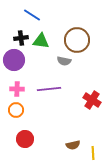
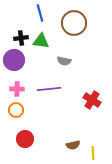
blue line: moved 8 px right, 2 px up; rotated 42 degrees clockwise
brown circle: moved 3 px left, 17 px up
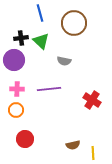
green triangle: rotated 36 degrees clockwise
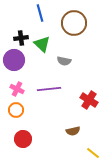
green triangle: moved 1 px right, 3 px down
pink cross: rotated 24 degrees clockwise
red cross: moved 3 px left
red circle: moved 2 px left
brown semicircle: moved 14 px up
yellow line: rotated 48 degrees counterclockwise
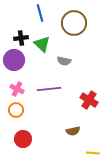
yellow line: rotated 32 degrees counterclockwise
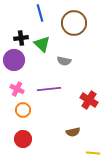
orange circle: moved 7 px right
brown semicircle: moved 1 px down
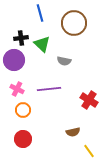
yellow line: moved 4 px left, 2 px up; rotated 48 degrees clockwise
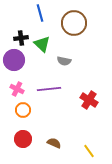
brown semicircle: moved 19 px left, 11 px down; rotated 144 degrees counterclockwise
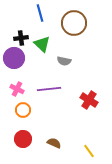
purple circle: moved 2 px up
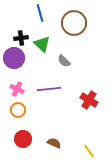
gray semicircle: rotated 32 degrees clockwise
orange circle: moved 5 px left
